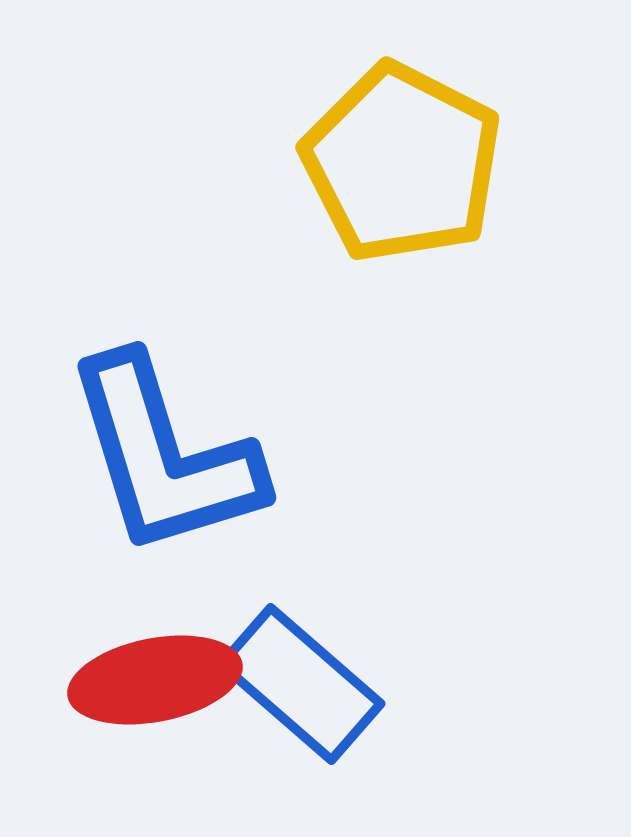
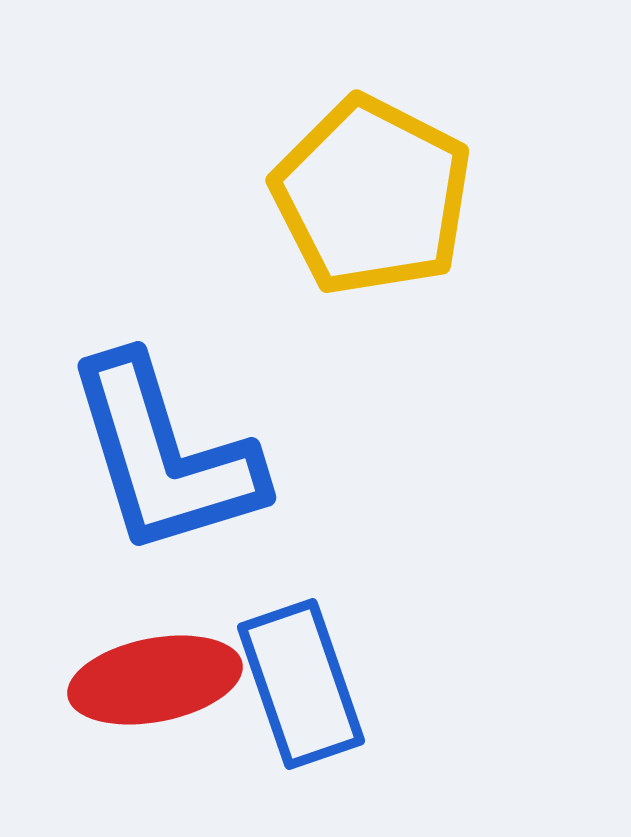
yellow pentagon: moved 30 px left, 33 px down
blue rectangle: rotated 30 degrees clockwise
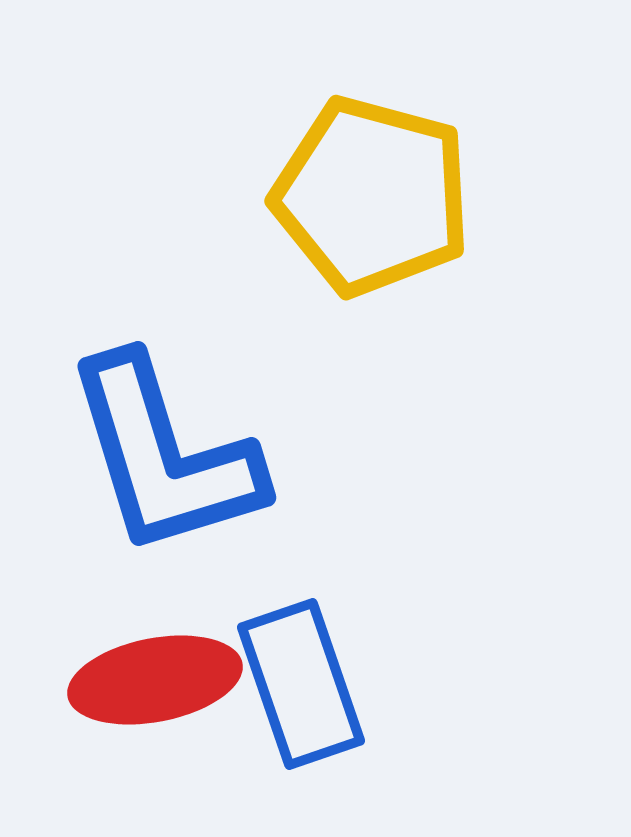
yellow pentagon: rotated 12 degrees counterclockwise
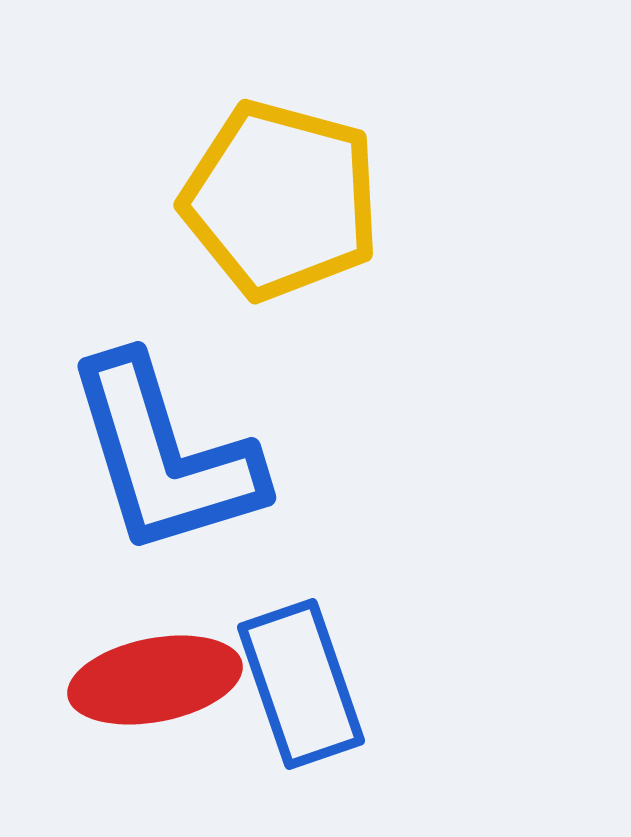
yellow pentagon: moved 91 px left, 4 px down
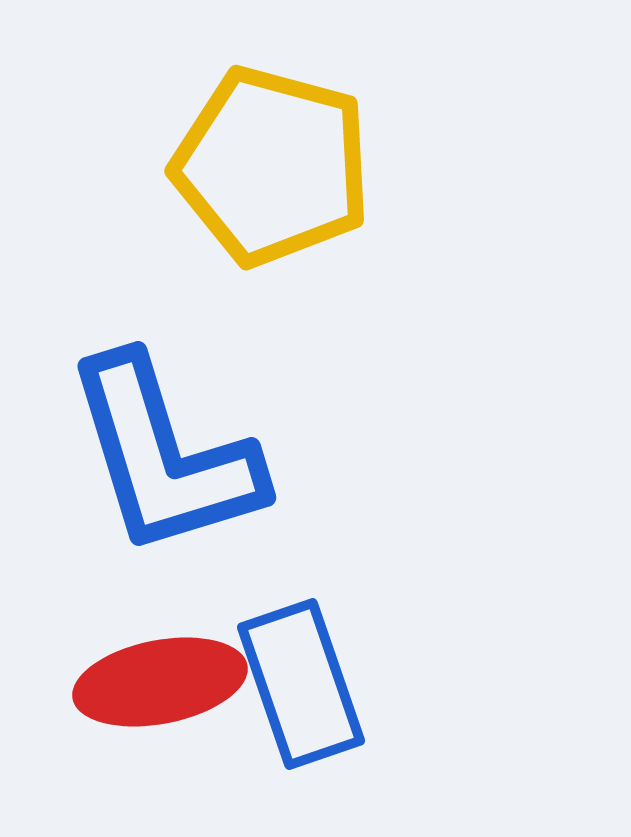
yellow pentagon: moved 9 px left, 34 px up
red ellipse: moved 5 px right, 2 px down
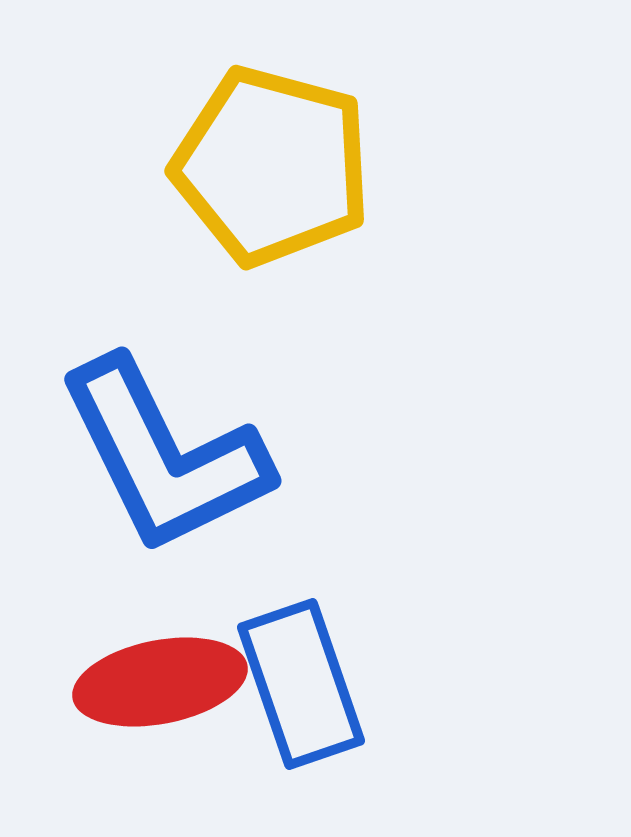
blue L-shape: rotated 9 degrees counterclockwise
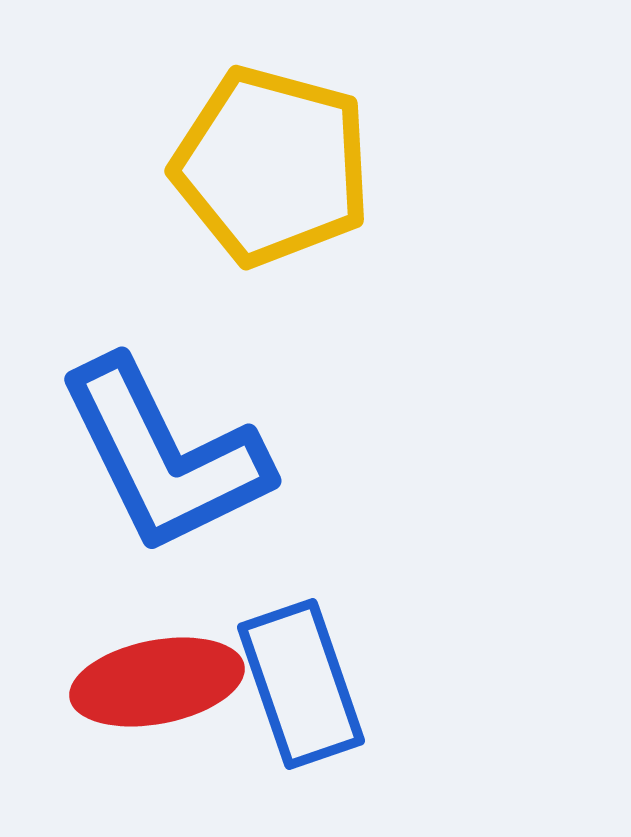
red ellipse: moved 3 px left
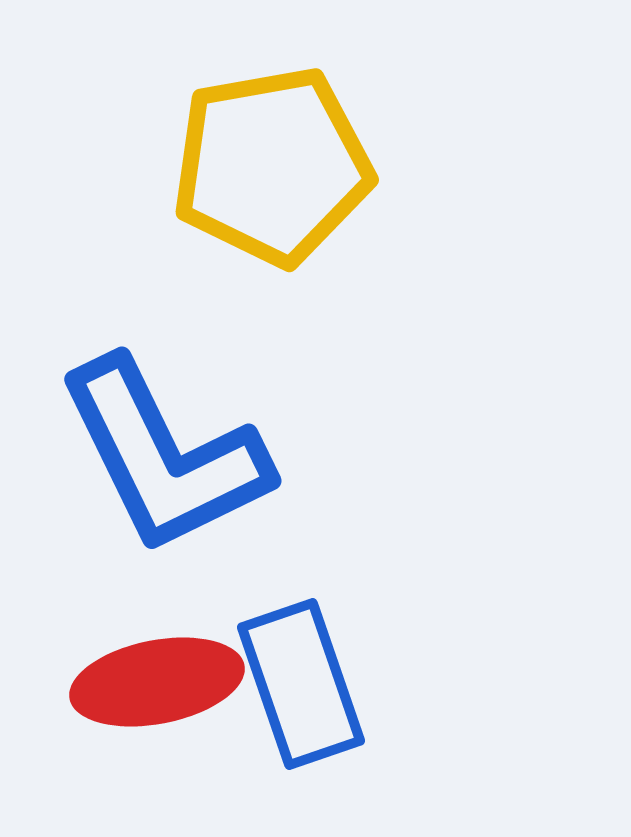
yellow pentagon: rotated 25 degrees counterclockwise
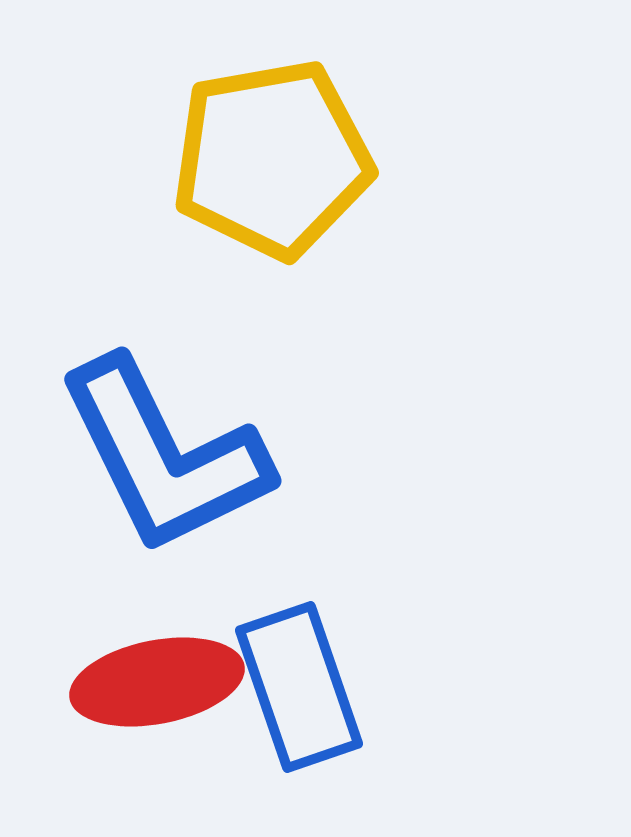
yellow pentagon: moved 7 px up
blue rectangle: moved 2 px left, 3 px down
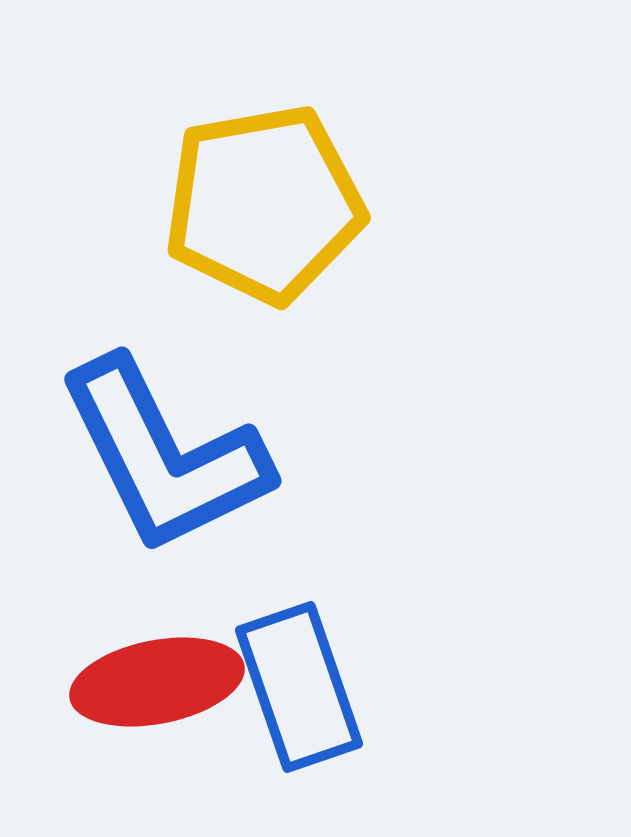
yellow pentagon: moved 8 px left, 45 px down
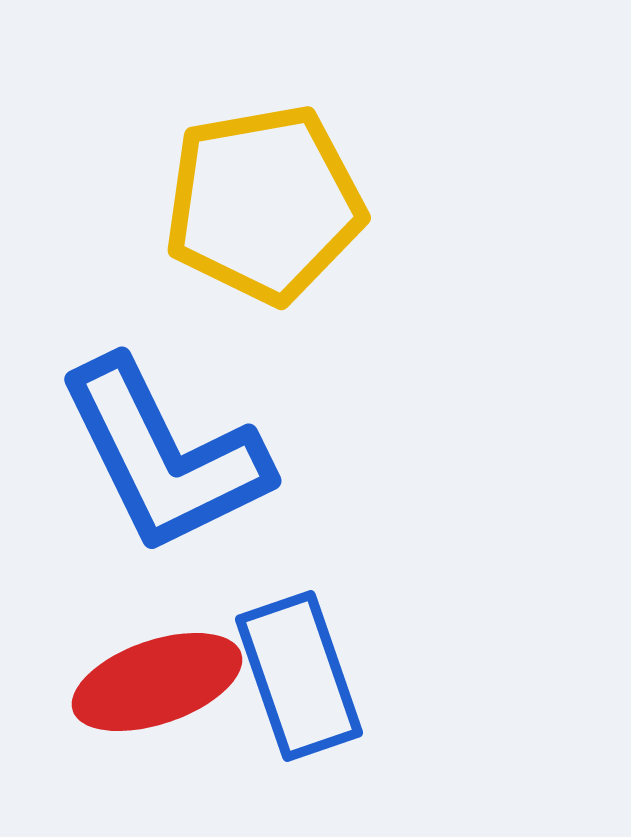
red ellipse: rotated 8 degrees counterclockwise
blue rectangle: moved 11 px up
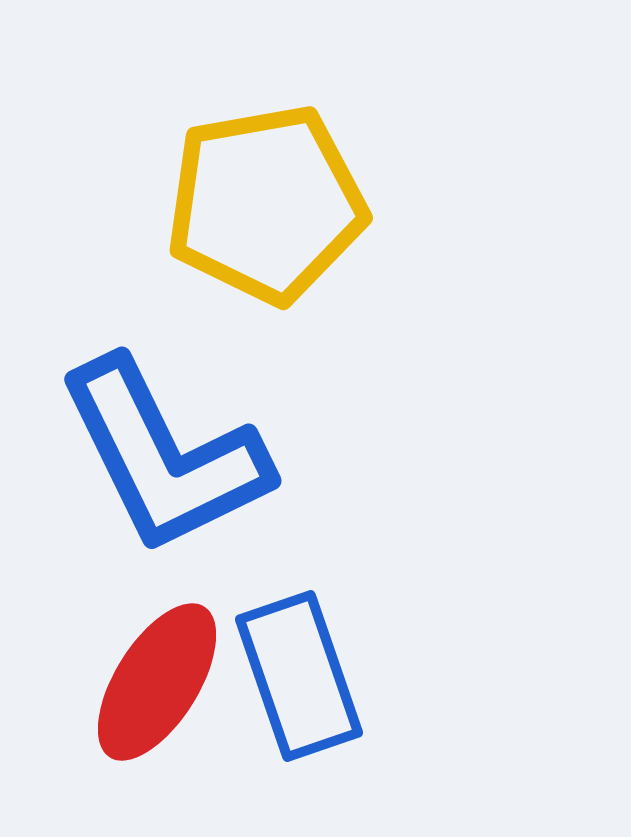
yellow pentagon: moved 2 px right
red ellipse: rotated 39 degrees counterclockwise
